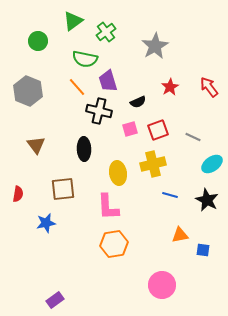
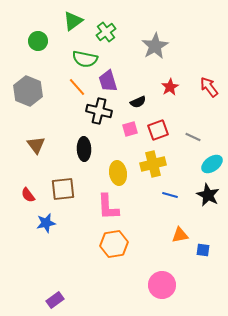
red semicircle: moved 10 px right, 1 px down; rotated 133 degrees clockwise
black star: moved 1 px right, 5 px up
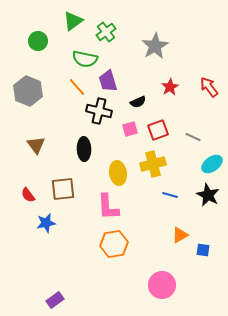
orange triangle: rotated 18 degrees counterclockwise
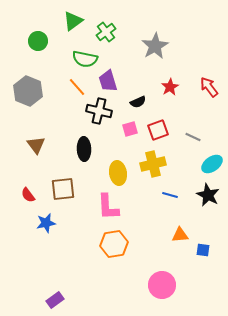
orange triangle: rotated 24 degrees clockwise
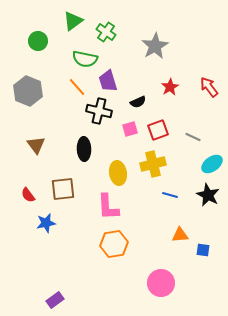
green cross: rotated 18 degrees counterclockwise
pink circle: moved 1 px left, 2 px up
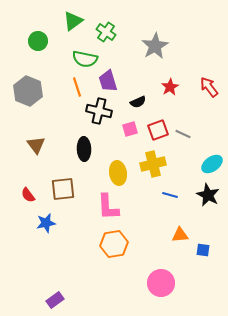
orange line: rotated 24 degrees clockwise
gray line: moved 10 px left, 3 px up
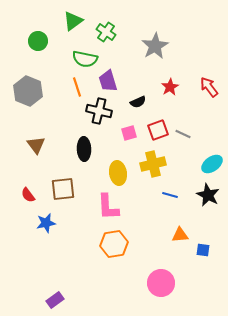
pink square: moved 1 px left, 4 px down
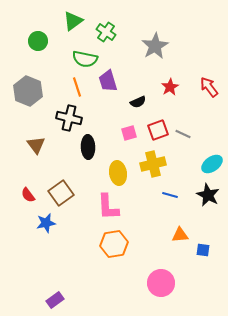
black cross: moved 30 px left, 7 px down
black ellipse: moved 4 px right, 2 px up
brown square: moved 2 px left, 4 px down; rotated 30 degrees counterclockwise
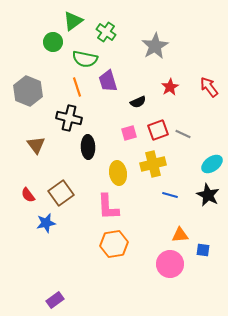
green circle: moved 15 px right, 1 px down
pink circle: moved 9 px right, 19 px up
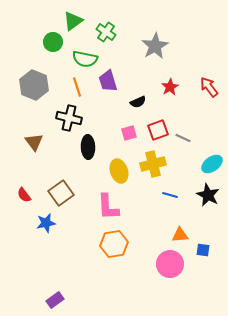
gray hexagon: moved 6 px right, 6 px up
gray line: moved 4 px down
brown triangle: moved 2 px left, 3 px up
yellow ellipse: moved 1 px right, 2 px up; rotated 10 degrees counterclockwise
red semicircle: moved 4 px left
